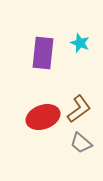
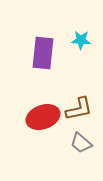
cyan star: moved 1 px right, 3 px up; rotated 18 degrees counterclockwise
brown L-shape: rotated 24 degrees clockwise
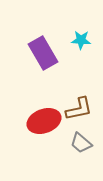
purple rectangle: rotated 36 degrees counterclockwise
red ellipse: moved 1 px right, 4 px down
